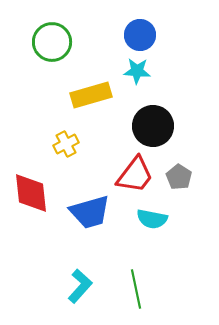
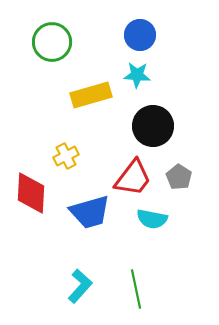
cyan star: moved 4 px down
yellow cross: moved 12 px down
red trapezoid: moved 2 px left, 3 px down
red diamond: rotated 9 degrees clockwise
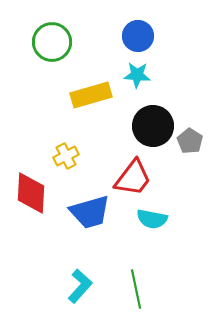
blue circle: moved 2 px left, 1 px down
gray pentagon: moved 11 px right, 36 px up
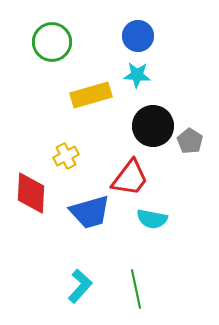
red trapezoid: moved 3 px left
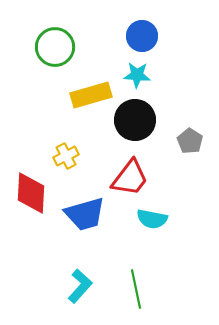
blue circle: moved 4 px right
green circle: moved 3 px right, 5 px down
black circle: moved 18 px left, 6 px up
blue trapezoid: moved 5 px left, 2 px down
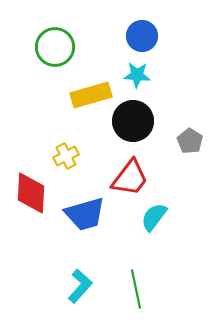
black circle: moved 2 px left, 1 px down
cyan semicircle: moved 2 px right, 2 px up; rotated 116 degrees clockwise
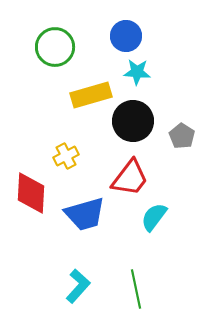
blue circle: moved 16 px left
cyan star: moved 3 px up
gray pentagon: moved 8 px left, 5 px up
cyan L-shape: moved 2 px left
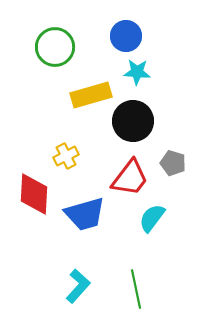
gray pentagon: moved 9 px left, 27 px down; rotated 15 degrees counterclockwise
red diamond: moved 3 px right, 1 px down
cyan semicircle: moved 2 px left, 1 px down
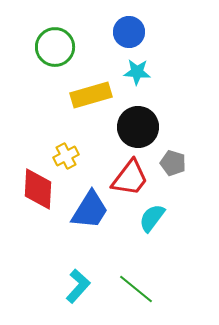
blue circle: moved 3 px right, 4 px up
black circle: moved 5 px right, 6 px down
red diamond: moved 4 px right, 5 px up
blue trapezoid: moved 5 px right, 4 px up; rotated 42 degrees counterclockwise
green line: rotated 39 degrees counterclockwise
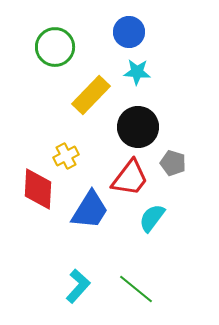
yellow rectangle: rotated 30 degrees counterclockwise
